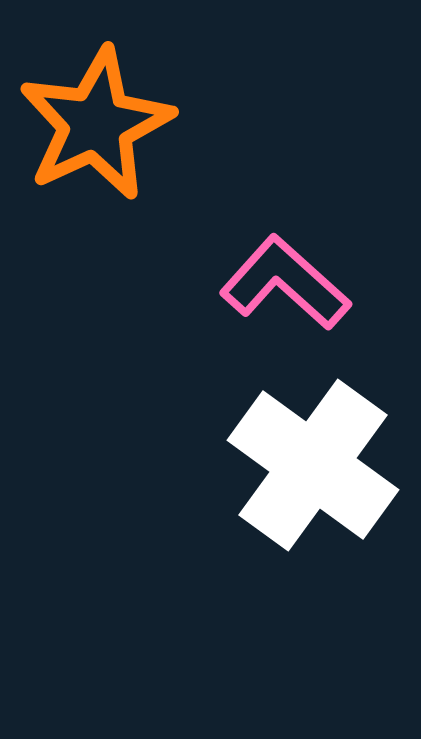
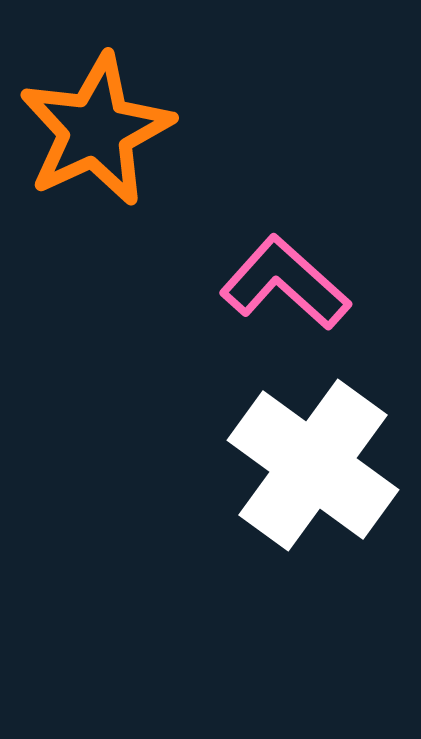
orange star: moved 6 px down
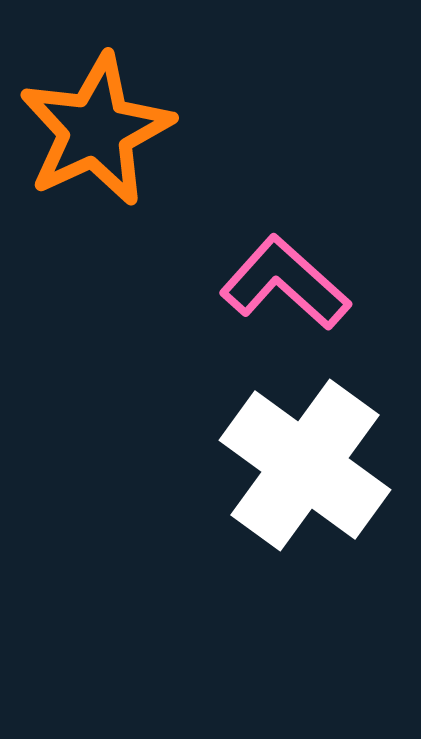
white cross: moved 8 px left
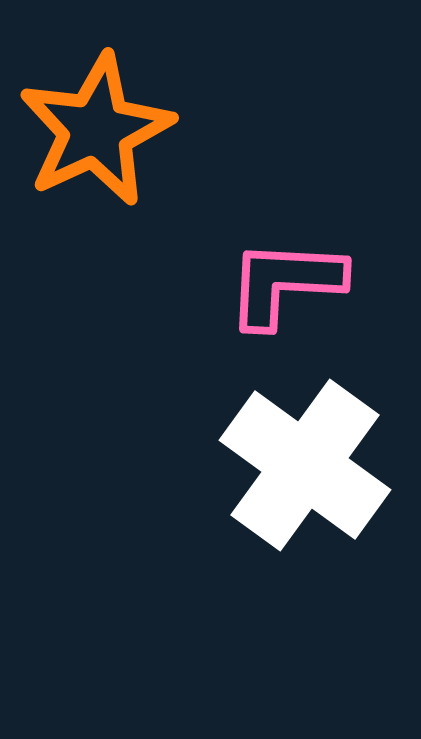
pink L-shape: rotated 39 degrees counterclockwise
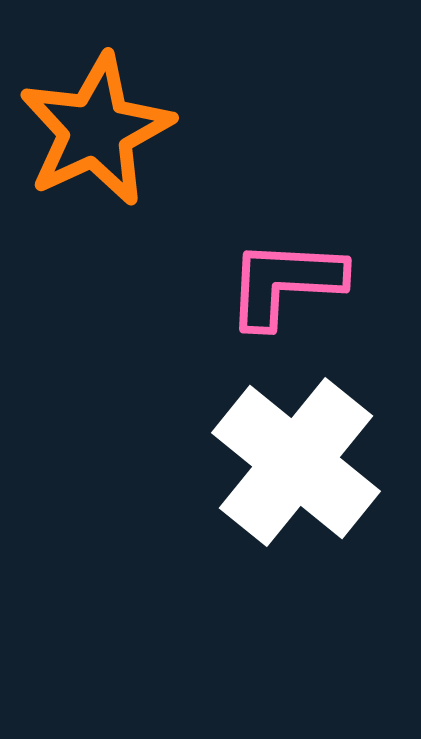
white cross: moved 9 px left, 3 px up; rotated 3 degrees clockwise
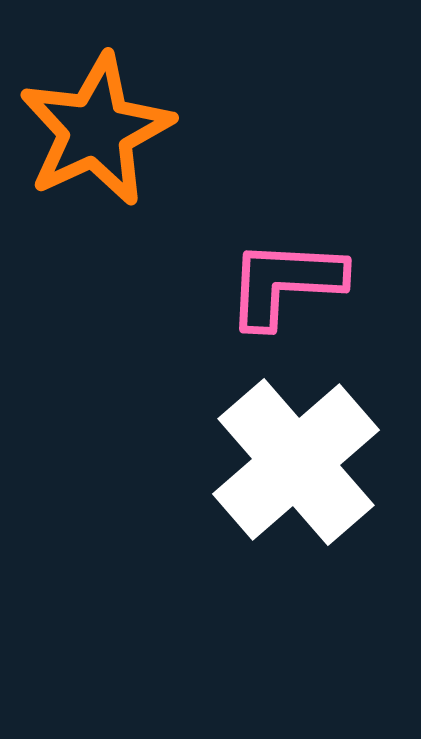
white cross: rotated 10 degrees clockwise
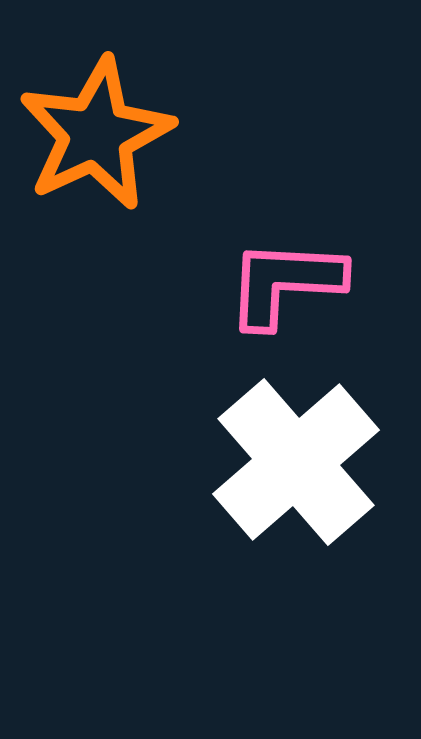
orange star: moved 4 px down
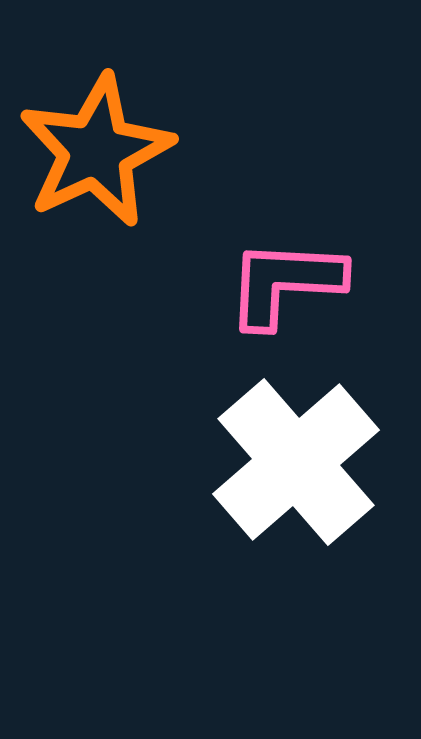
orange star: moved 17 px down
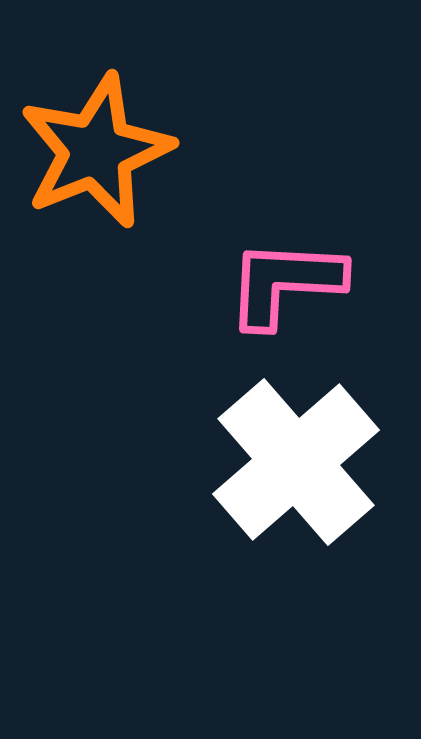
orange star: rotated 3 degrees clockwise
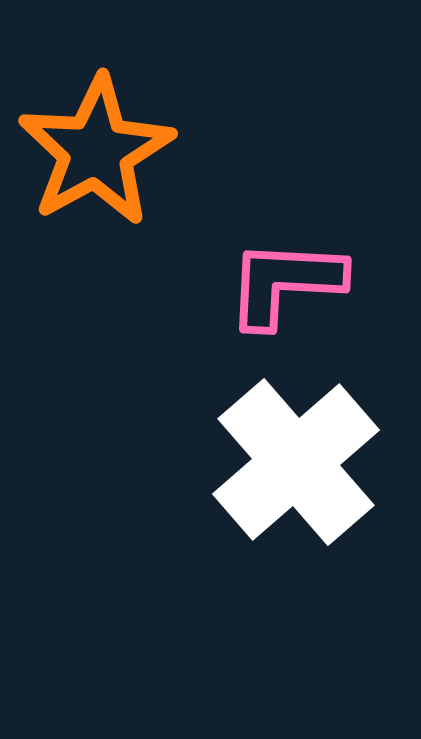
orange star: rotated 7 degrees counterclockwise
